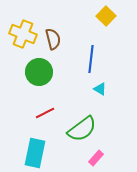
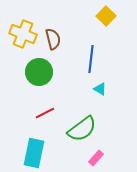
cyan rectangle: moved 1 px left
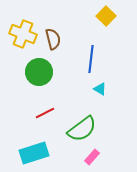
cyan rectangle: rotated 60 degrees clockwise
pink rectangle: moved 4 px left, 1 px up
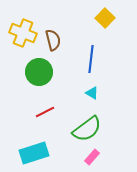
yellow square: moved 1 px left, 2 px down
yellow cross: moved 1 px up
brown semicircle: moved 1 px down
cyan triangle: moved 8 px left, 4 px down
red line: moved 1 px up
green semicircle: moved 5 px right
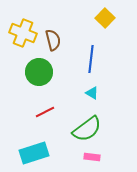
pink rectangle: rotated 56 degrees clockwise
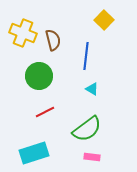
yellow square: moved 1 px left, 2 px down
blue line: moved 5 px left, 3 px up
green circle: moved 4 px down
cyan triangle: moved 4 px up
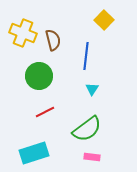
cyan triangle: rotated 32 degrees clockwise
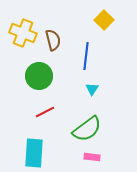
cyan rectangle: rotated 68 degrees counterclockwise
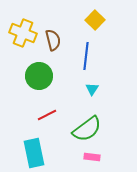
yellow square: moved 9 px left
red line: moved 2 px right, 3 px down
cyan rectangle: rotated 16 degrees counterclockwise
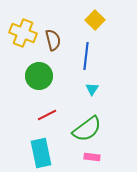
cyan rectangle: moved 7 px right
